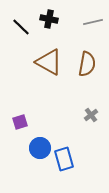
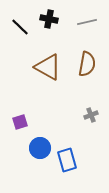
gray line: moved 6 px left
black line: moved 1 px left
brown triangle: moved 1 px left, 5 px down
gray cross: rotated 16 degrees clockwise
blue rectangle: moved 3 px right, 1 px down
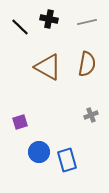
blue circle: moved 1 px left, 4 px down
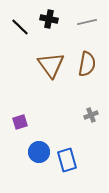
brown triangle: moved 3 px right, 2 px up; rotated 24 degrees clockwise
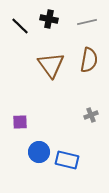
black line: moved 1 px up
brown semicircle: moved 2 px right, 4 px up
purple square: rotated 14 degrees clockwise
blue rectangle: rotated 60 degrees counterclockwise
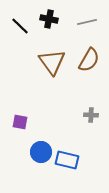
brown semicircle: rotated 20 degrees clockwise
brown triangle: moved 1 px right, 3 px up
gray cross: rotated 24 degrees clockwise
purple square: rotated 14 degrees clockwise
blue circle: moved 2 px right
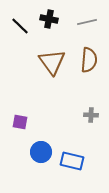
brown semicircle: rotated 25 degrees counterclockwise
blue rectangle: moved 5 px right, 1 px down
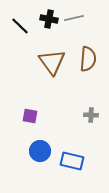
gray line: moved 13 px left, 4 px up
brown semicircle: moved 1 px left, 1 px up
purple square: moved 10 px right, 6 px up
blue circle: moved 1 px left, 1 px up
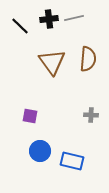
black cross: rotated 18 degrees counterclockwise
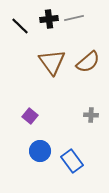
brown semicircle: moved 3 px down; rotated 45 degrees clockwise
purple square: rotated 28 degrees clockwise
blue rectangle: rotated 40 degrees clockwise
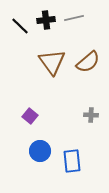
black cross: moved 3 px left, 1 px down
blue rectangle: rotated 30 degrees clockwise
